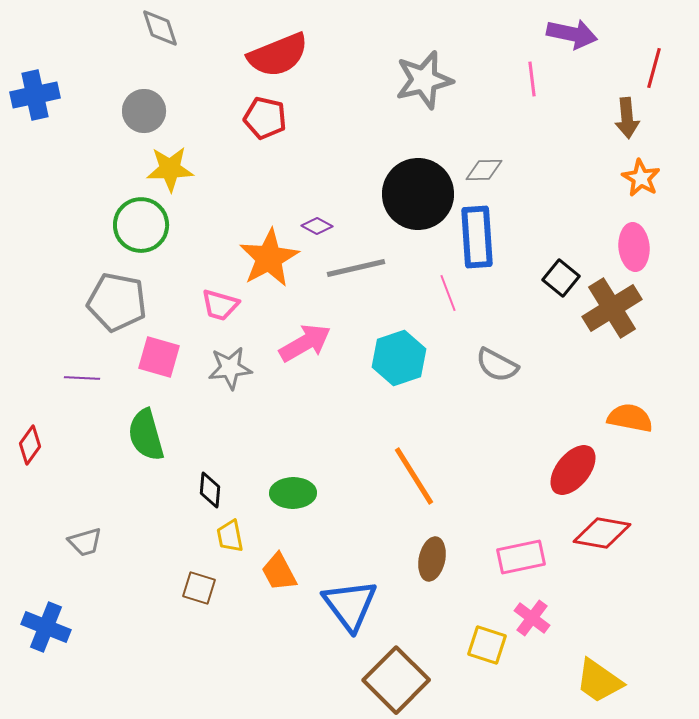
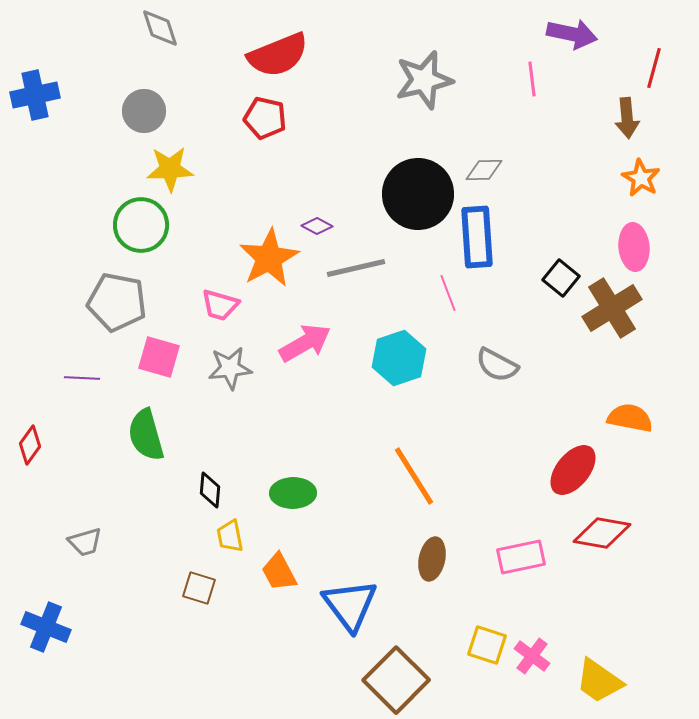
pink cross at (532, 618): moved 38 px down
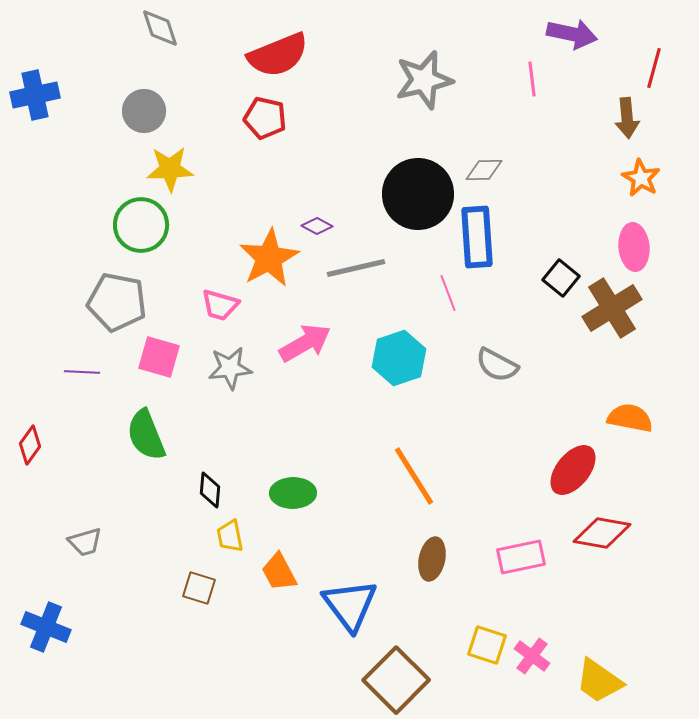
purple line at (82, 378): moved 6 px up
green semicircle at (146, 435): rotated 6 degrees counterclockwise
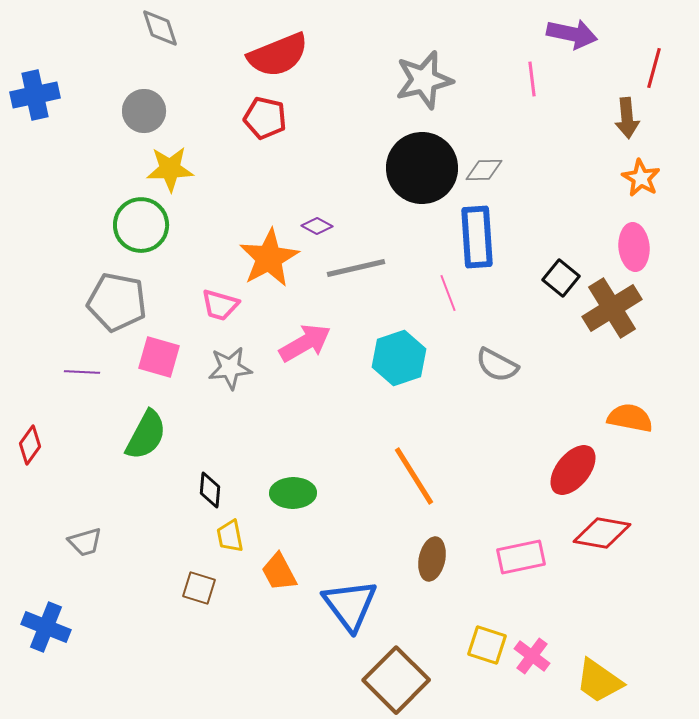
black circle at (418, 194): moved 4 px right, 26 px up
green semicircle at (146, 435): rotated 130 degrees counterclockwise
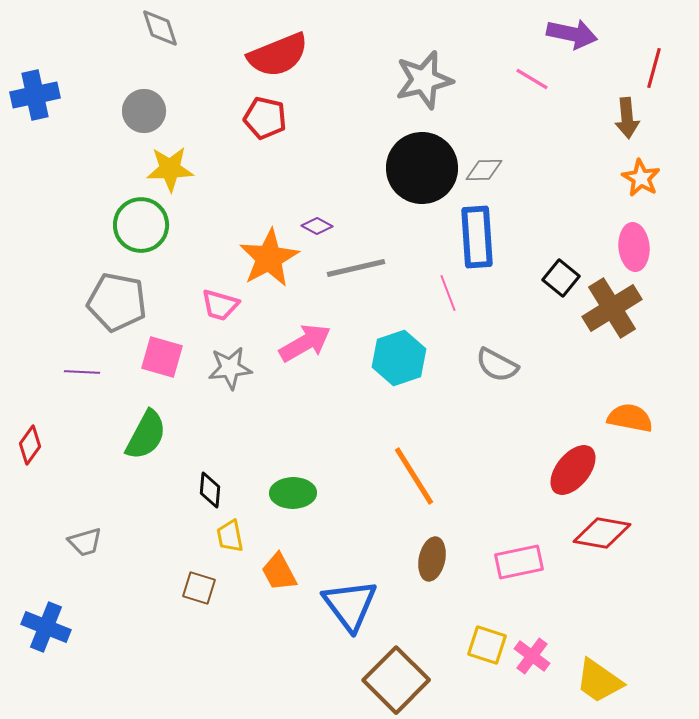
pink line at (532, 79): rotated 52 degrees counterclockwise
pink square at (159, 357): moved 3 px right
pink rectangle at (521, 557): moved 2 px left, 5 px down
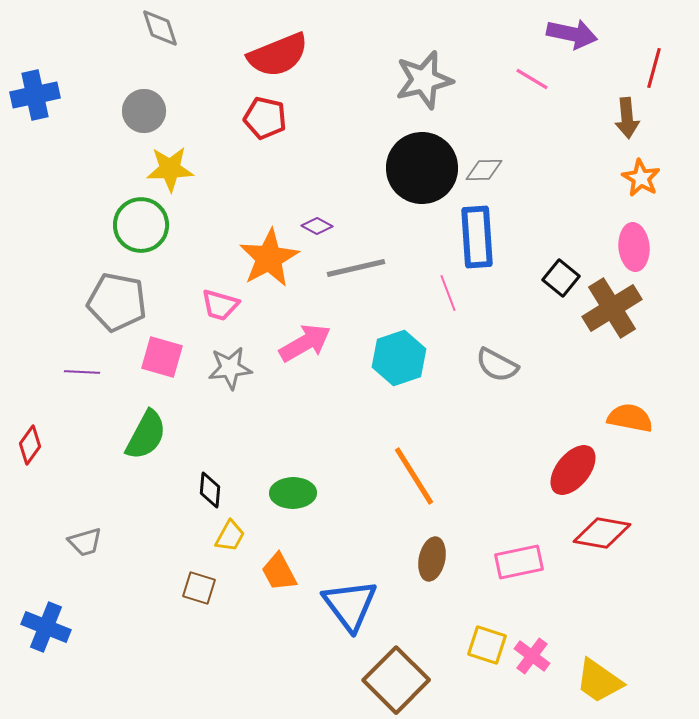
yellow trapezoid at (230, 536): rotated 140 degrees counterclockwise
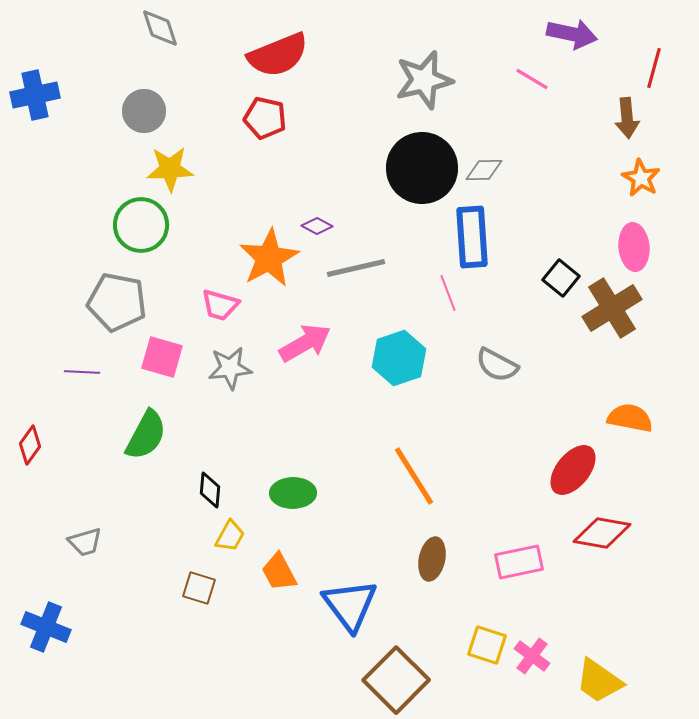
blue rectangle at (477, 237): moved 5 px left
